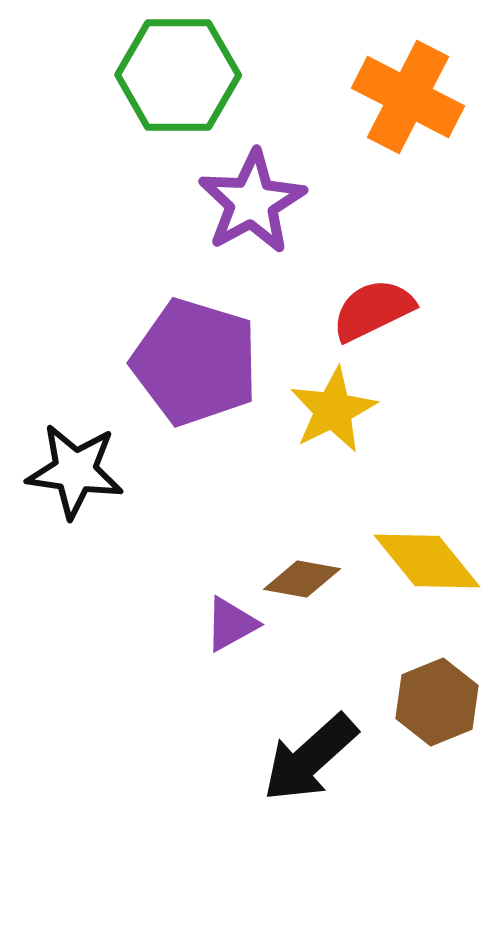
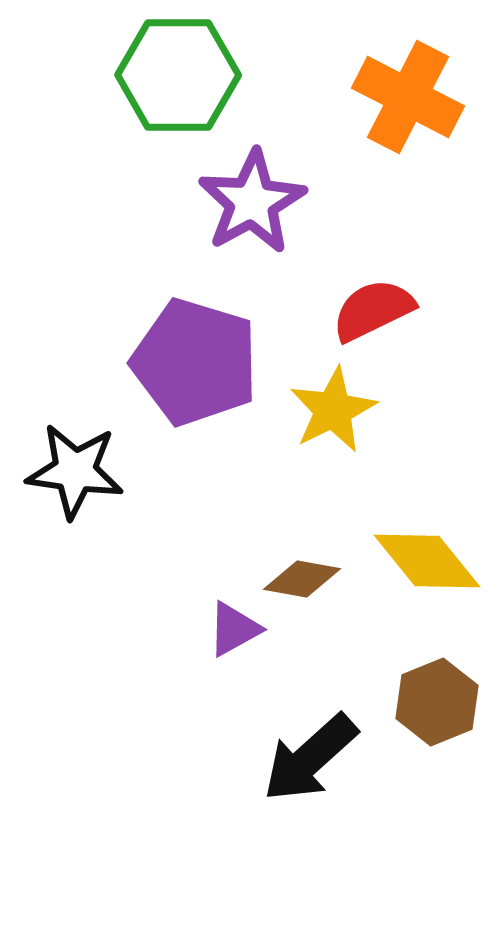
purple triangle: moved 3 px right, 5 px down
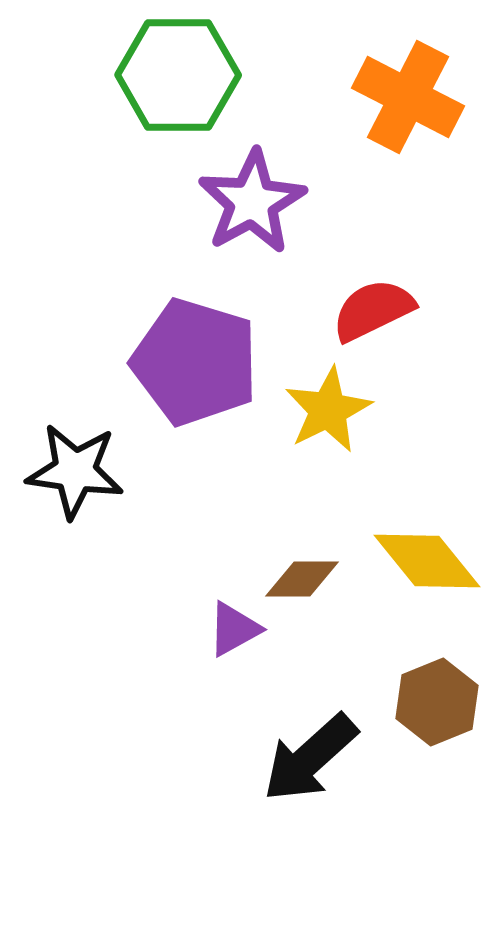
yellow star: moved 5 px left
brown diamond: rotated 10 degrees counterclockwise
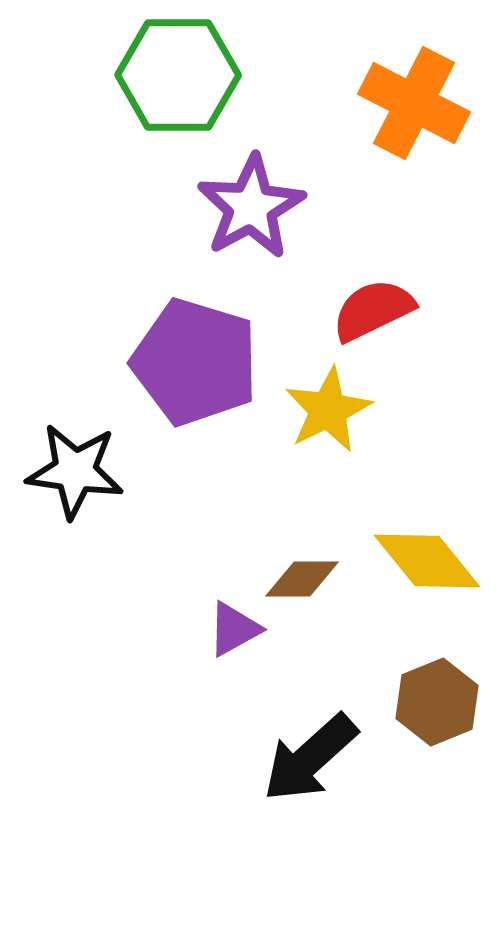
orange cross: moved 6 px right, 6 px down
purple star: moved 1 px left, 5 px down
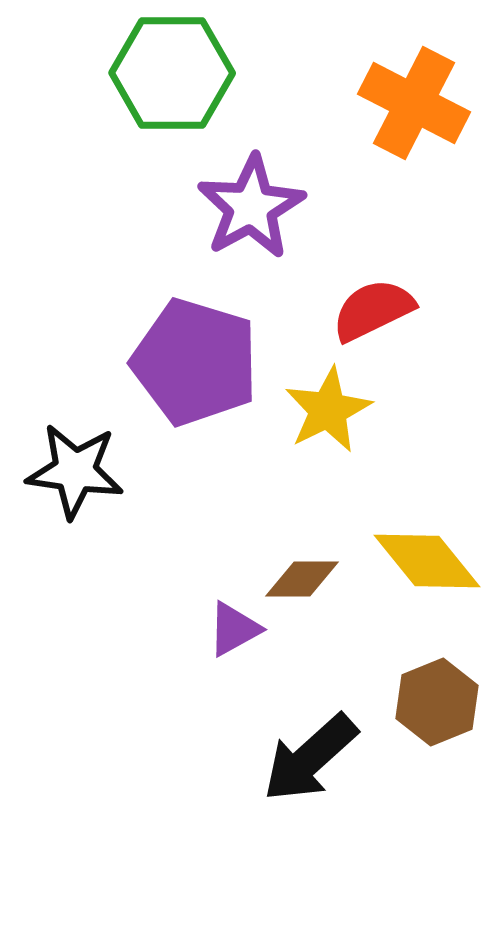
green hexagon: moved 6 px left, 2 px up
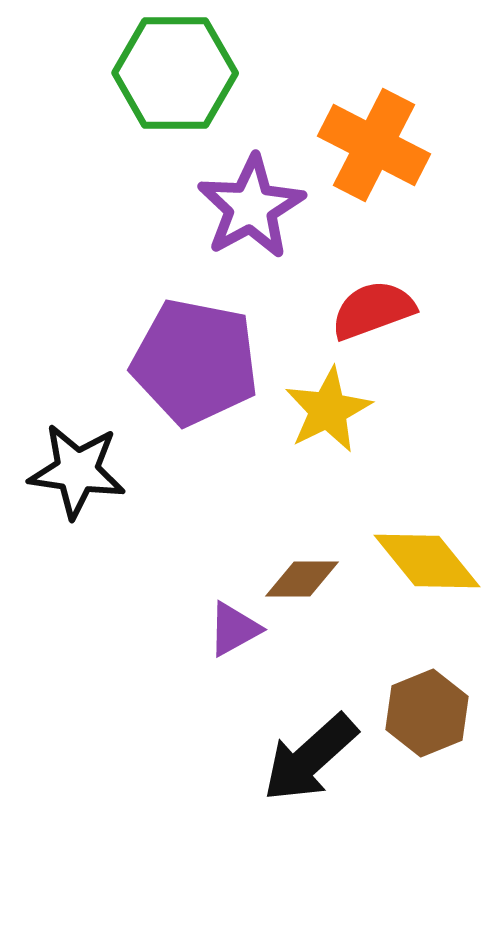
green hexagon: moved 3 px right
orange cross: moved 40 px left, 42 px down
red semicircle: rotated 6 degrees clockwise
purple pentagon: rotated 6 degrees counterclockwise
black star: moved 2 px right
brown hexagon: moved 10 px left, 11 px down
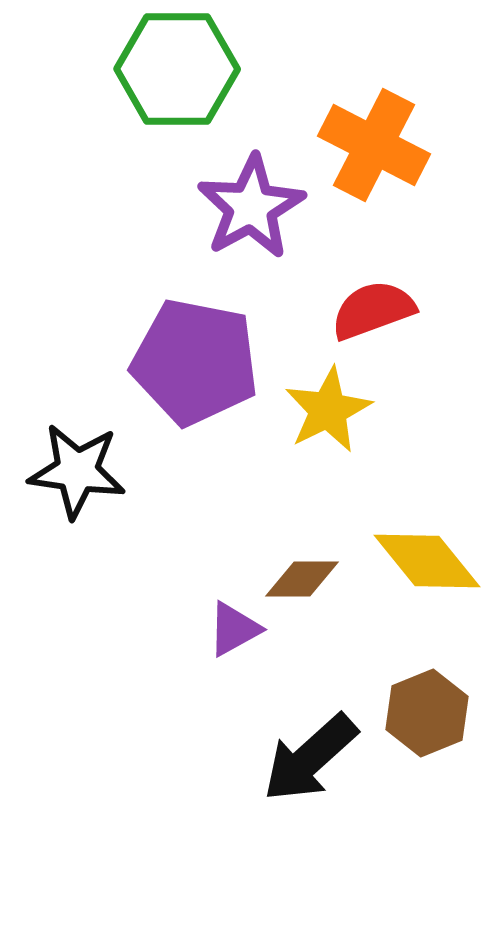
green hexagon: moved 2 px right, 4 px up
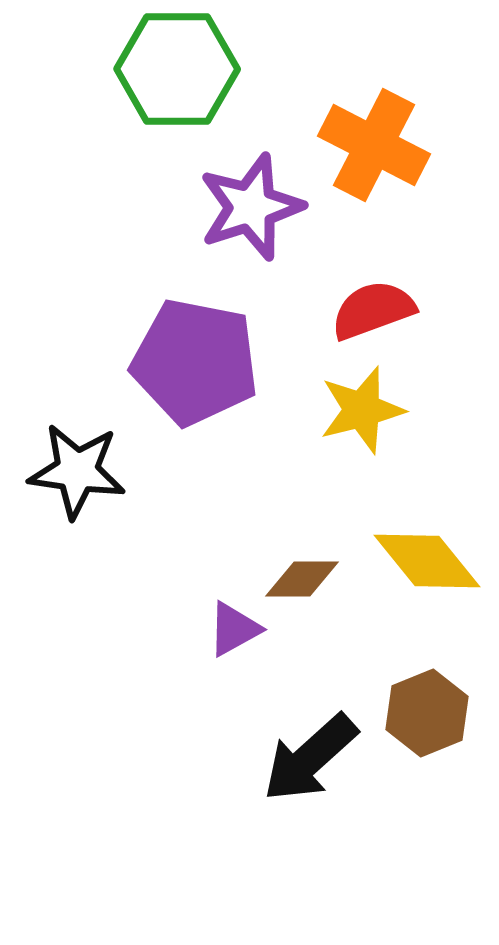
purple star: rotated 11 degrees clockwise
yellow star: moved 34 px right; rotated 12 degrees clockwise
